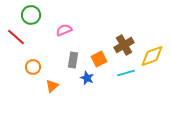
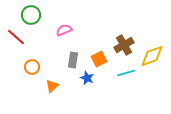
orange circle: moved 1 px left
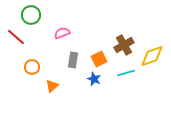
pink semicircle: moved 2 px left, 3 px down
blue star: moved 7 px right, 1 px down
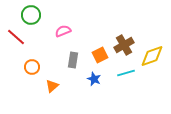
pink semicircle: moved 1 px right, 2 px up
orange square: moved 1 px right, 4 px up
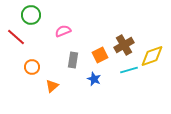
cyan line: moved 3 px right, 3 px up
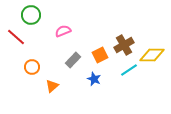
yellow diamond: moved 1 px up; rotated 20 degrees clockwise
gray rectangle: rotated 35 degrees clockwise
cyan line: rotated 18 degrees counterclockwise
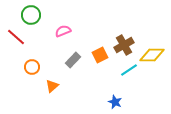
blue star: moved 21 px right, 23 px down
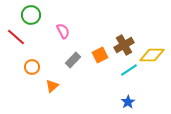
pink semicircle: rotated 84 degrees clockwise
blue star: moved 13 px right; rotated 16 degrees clockwise
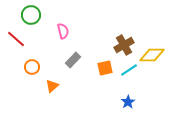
pink semicircle: rotated 14 degrees clockwise
red line: moved 2 px down
orange square: moved 5 px right, 13 px down; rotated 14 degrees clockwise
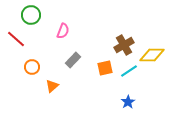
pink semicircle: rotated 35 degrees clockwise
cyan line: moved 1 px down
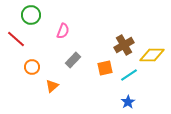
cyan line: moved 4 px down
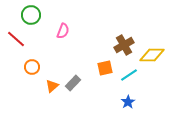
gray rectangle: moved 23 px down
